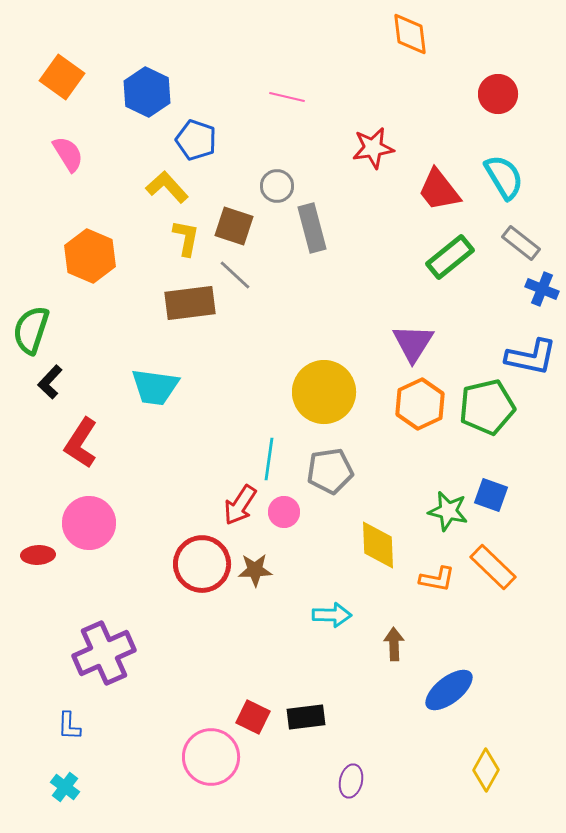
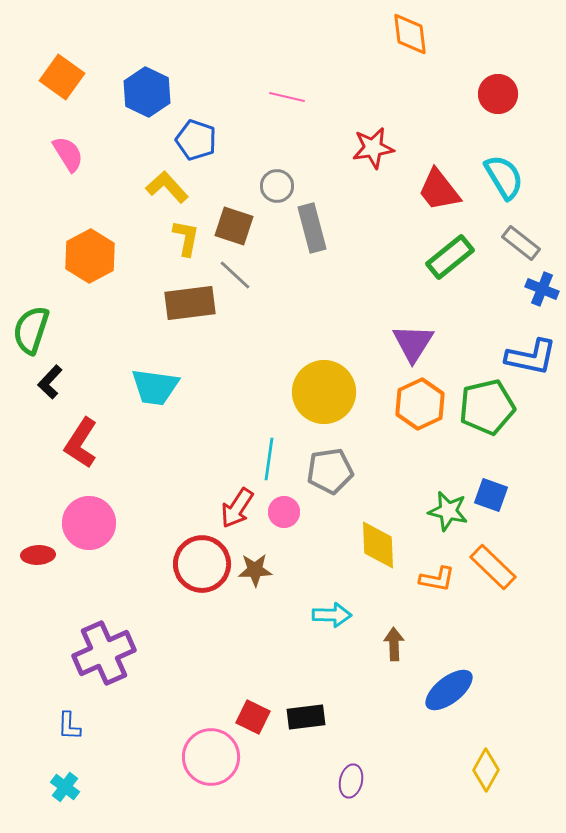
orange hexagon at (90, 256): rotated 9 degrees clockwise
red arrow at (240, 505): moved 3 px left, 3 px down
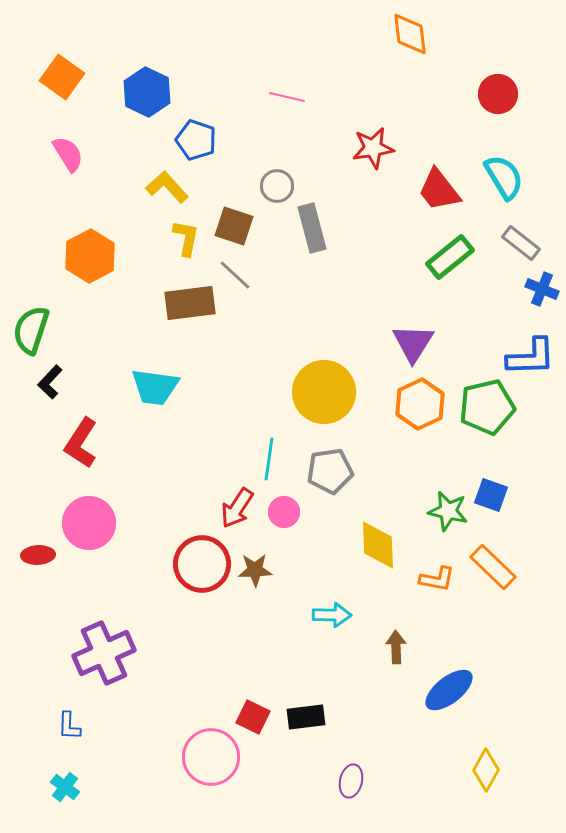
blue L-shape at (531, 357): rotated 14 degrees counterclockwise
brown arrow at (394, 644): moved 2 px right, 3 px down
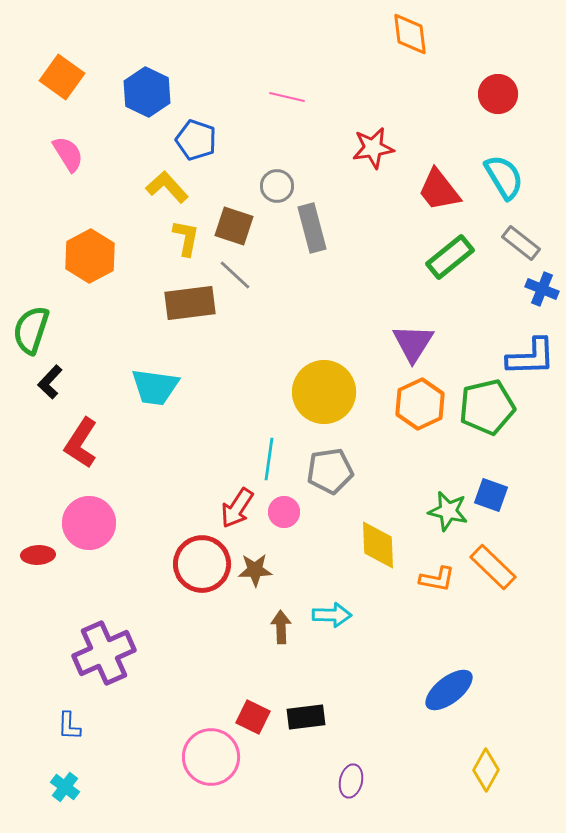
brown arrow at (396, 647): moved 115 px left, 20 px up
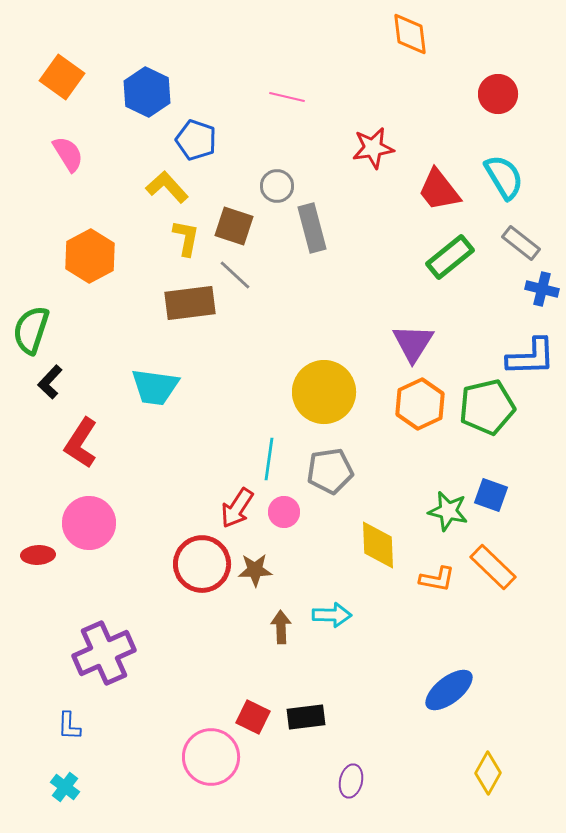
blue cross at (542, 289): rotated 8 degrees counterclockwise
yellow diamond at (486, 770): moved 2 px right, 3 px down
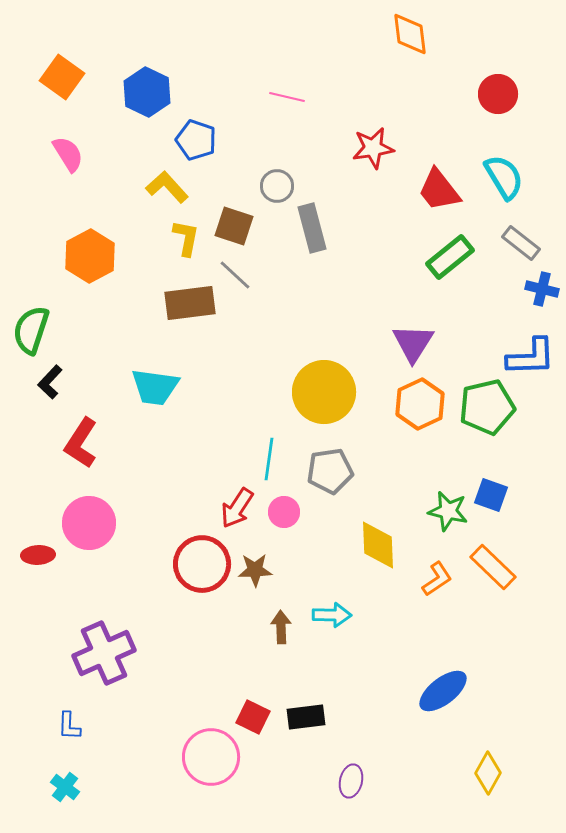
orange L-shape at (437, 579): rotated 45 degrees counterclockwise
blue ellipse at (449, 690): moved 6 px left, 1 px down
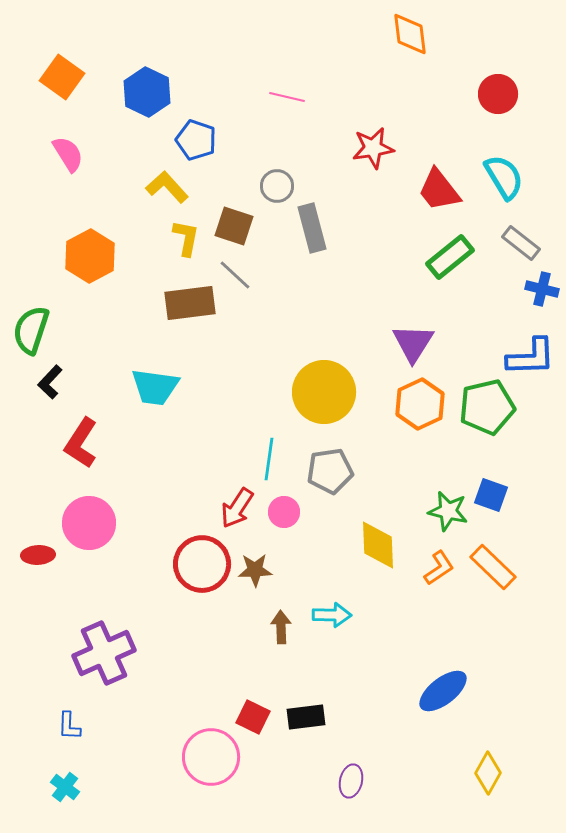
orange L-shape at (437, 579): moved 2 px right, 11 px up
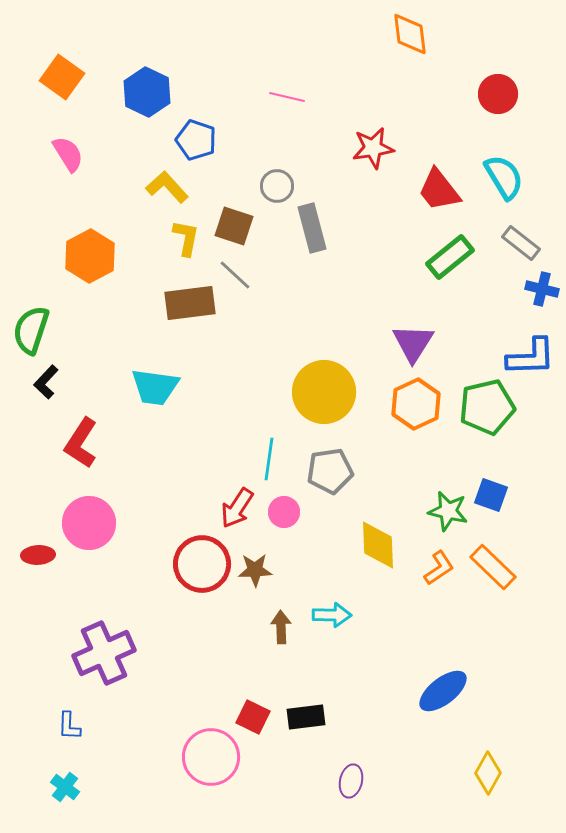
black L-shape at (50, 382): moved 4 px left
orange hexagon at (420, 404): moved 4 px left
